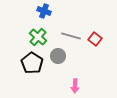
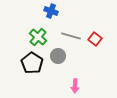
blue cross: moved 7 px right
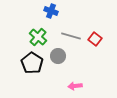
pink arrow: rotated 80 degrees clockwise
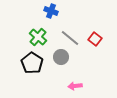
gray line: moved 1 px left, 2 px down; rotated 24 degrees clockwise
gray circle: moved 3 px right, 1 px down
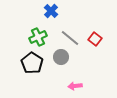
blue cross: rotated 24 degrees clockwise
green cross: rotated 24 degrees clockwise
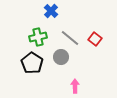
green cross: rotated 12 degrees clockwise
pink arrow: rotated 96 degrees clockwise
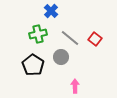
green cross: moved 3 px up
black pentagon: moved 1 px right, 2 px down
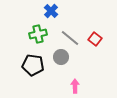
black pentagon: rotated 25 degrees counterclockwise
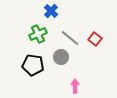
green cross: rotated 12 degrees counterclockwise
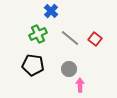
gray circle: moved 8 px right, 12 px down
pink arrow: moved 5 px right, 1 px up
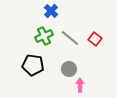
green cross: moved 6 px right, 2 px down
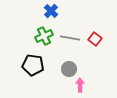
gray line: rotated 30 degrees counterclockwise
